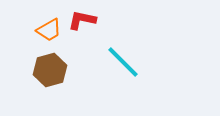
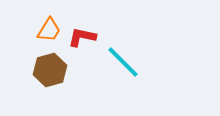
red L-shape: moved 17 px down
orange trapezoid: rotated 28 degrees counterclockwise
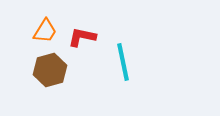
orange trapezoid: moved 4 px left, 1 px down
cyan line: rotated 33 degrees clockwise
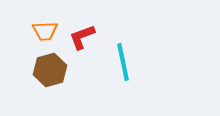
orange trapezoid: rotated 56 degrees clockwise
red L-shape: rotated 32 degrees counterclockwise
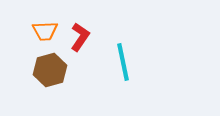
red L-shape: moved 2 px left; rotated 144 degrees clockwise
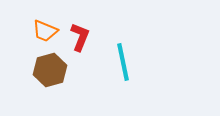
orange trapezoid: rotated 24 degrees clockwise
red L-shape: rotated 12 degrees counterclockwise
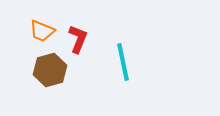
orange trapezoid: moved 3 px left
red L-shape: moved 2 px left, 2 px down
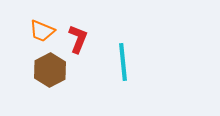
cyan line: rotated 6 degrees clockwise
brown hexagon: rotated 12 degrees counterclockwise
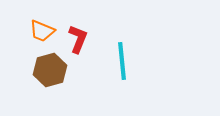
cyan line: moved 1 px left, 1 px up
brown hexagon: rotated 12 degrees clockwise
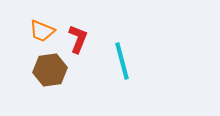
cyan line: rotated 9 degrees counterclockwise
brown hexagon: rotated 8 degrees clockwise
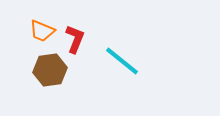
red L-shape: moved 3 px left
cyan line: rotated 36 degrees counterclockwise
